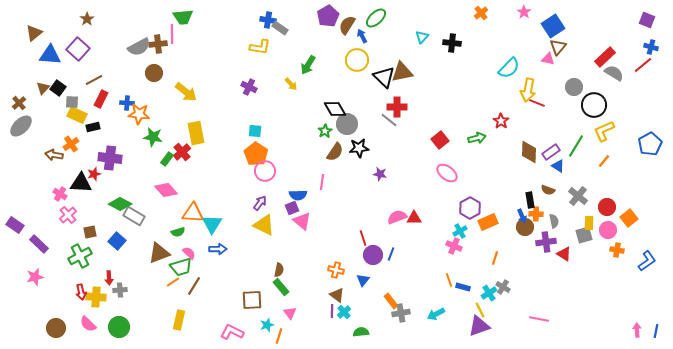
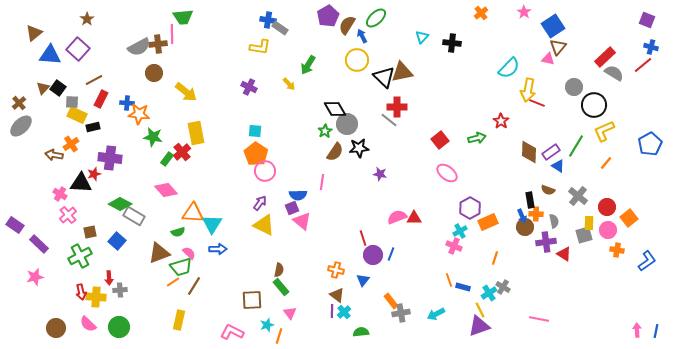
yellow arrow at (291, 84): moved 2 px left
orange line at (604, 161): moved 2 px right, 2 px down
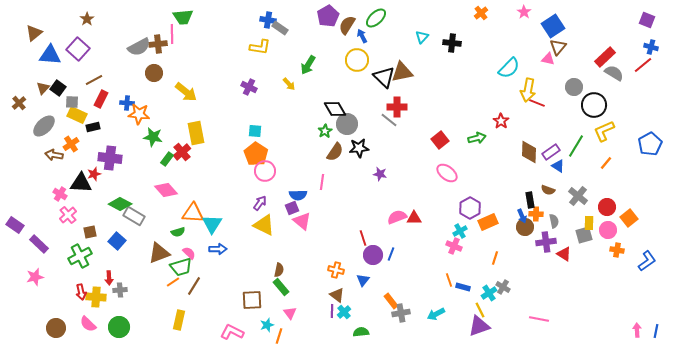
gray ellipse at (21, 126): moved 23 px right
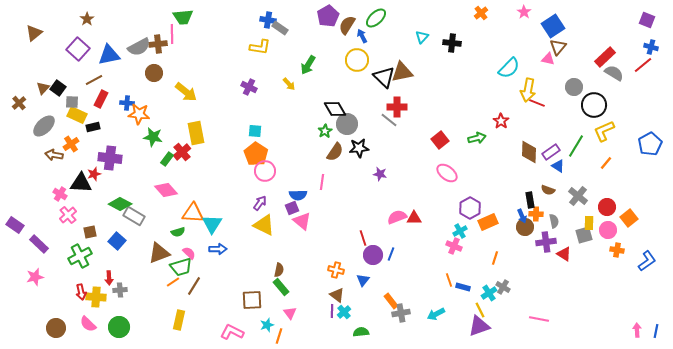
blue triangle at (50, 55): moved 59 px right; rotated 15 degrees counterclockwise
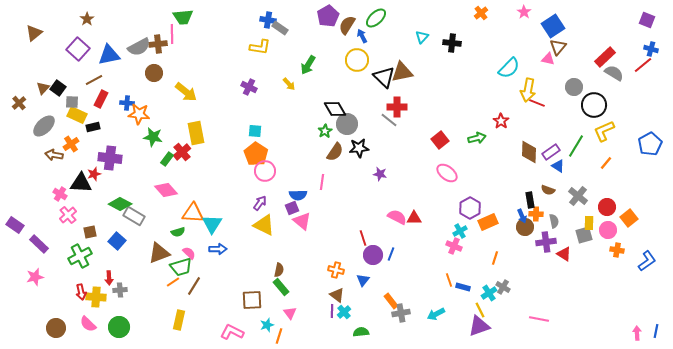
blue cross at (651, 47): moved 2 px down
pink semicircle at (397, 217): rotated 48 degrees clockwise
pink arrow at (637, 330): moved 3 px down
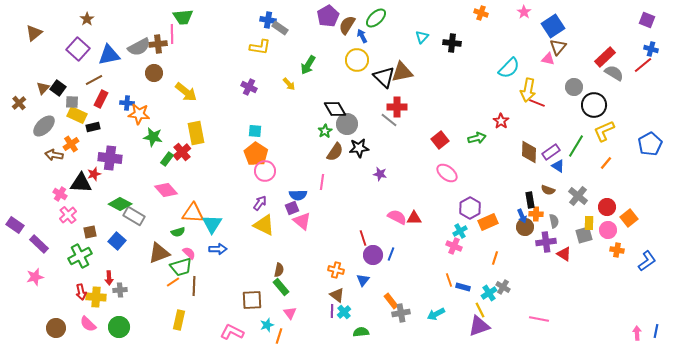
orange cross at (481, 13): rotated 32 degrees counterclockwise
brown line at (194, 286): rotated 30 degrees counterclockwise
